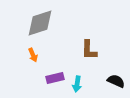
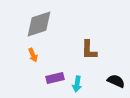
gray diamond: moved 1 px left, 1 px down
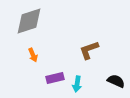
gray diamond: moved 10 px left, 3 px up
brown L-shape: rotated 70 degrees clockwise
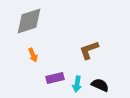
black semicircle: moved 16 px left, 4 px down
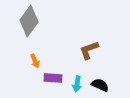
gray diamond: rotated 36 degrees counterclockwise
orange arrow: moved 2 px right, 6 px down
purple rectangle: moved 2 px left; rotated 18 degrees clockwise
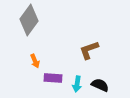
gray diamond: moved 1 px up
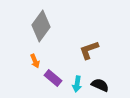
gray diamond: moved 12 px right, 6 px down
purple rectangle: rotated 36 degrees clockwise
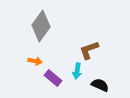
orange arrow: rotated 56 degrees counterclockwise
cyan arrow: moved 13 px up
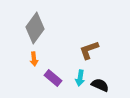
gray diamond: moved 6 px left, 2 px down
orange arrow: moved 1 px left, 2 px up; rotated 72 degrees clockwise
cyan arrow: moved 3 px right, 7 px down
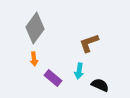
brown L-shape: moved 7 px up
cyan arrow: moved 1 px left, 7 px up
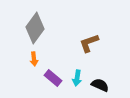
cyan arrow: moved 2 px left, 7 px down
